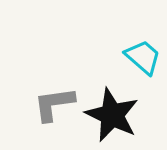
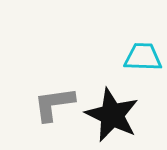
cyan trapezoid: rotated 39 degrees counterclockwise
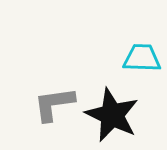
cyan trapezoid: moved 1 px left, 1 px down
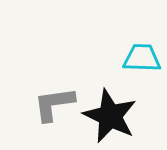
black star: moved 2 px left, 1 px down
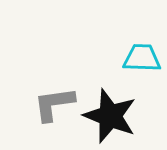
black star: rotated 4 degrees counterclockwise
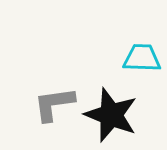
black star: moved 1 px right, 1 px up
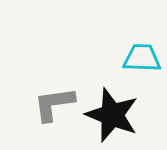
black star: moved 1 px right
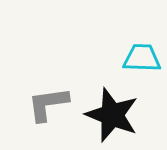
gray L-shape: moved 6 px left
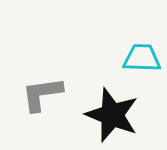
gray L-shape: moved 6 px left, 10 px up
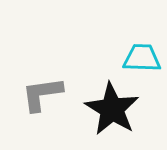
black star: moved 6 px up; rotated 10 degrees clockwise
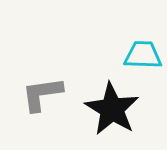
cyan trapezoid: moved 1 px right, 3 px up
